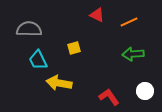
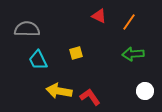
red triangle: moved 2 px right, 1 px down
orange line: rotated 30 degrees counterclockwise
gray semicircle: moved 2 px left
yellow square: moved 2 px right, 5 px down
yellow arrow: moved 8 px down
red L-shape: moved 19 px left
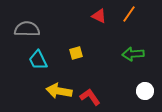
orange line: moved 8 px up
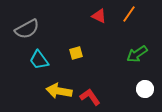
gray semicircle: rotated 150 degrees clockwise
green arrow: moved 4 px right; rotated 30 degrees counterclockwise
cyan trapezoid: moved 1 px right; rotated 10 degrees counterclockwise
white circle: moved 2 px up
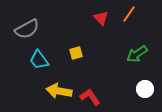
red triangle: moved 2 px right, 2 px down; rotated 21 degrees clockwise
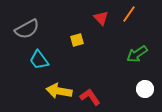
yellow square: moved 1 px right, 13 px up
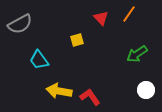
gray semicircle: moved 7 px left, 5 px up
white circle: moved 1 px right, 1 px down
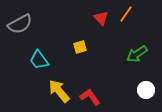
orange line: moved 3 px left
yellow square: moved 3 px right, 7 px down
yellow arrow: rotated 40 degrees clockwise
